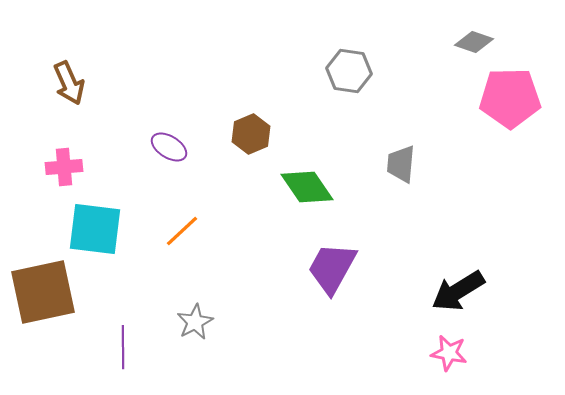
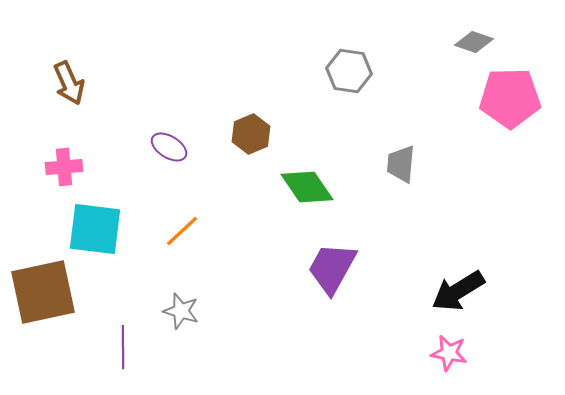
gray star: moved 14 px left, 11 px up; rotated 27 degrees counterclockwise
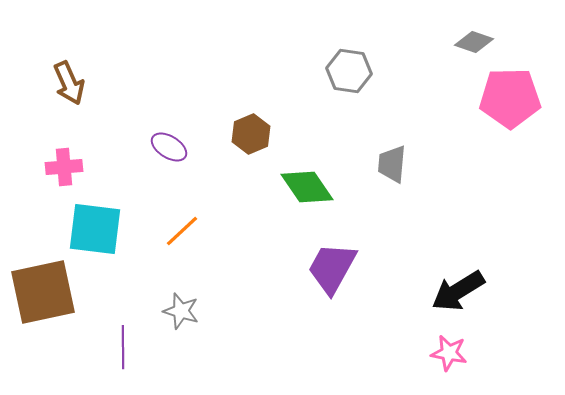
gray trapezoid: moved 9 px left
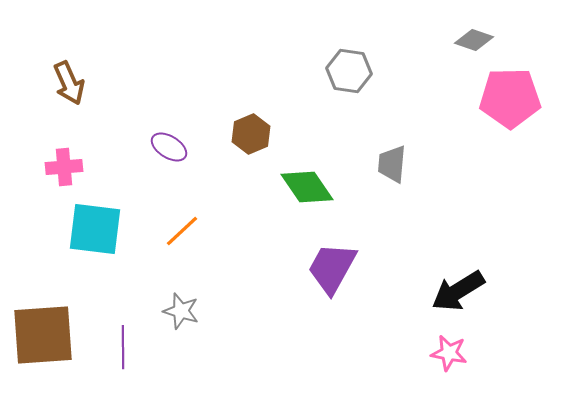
gray diamond: moved 2 px up
brown square: moved 43 px down; rotated 8 degrees clockwise
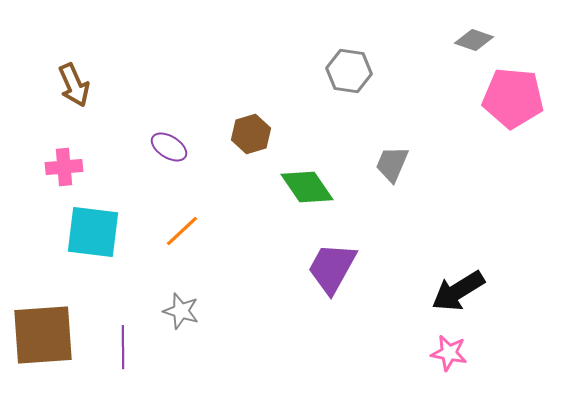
brown arrow: moved 5 px right, 2 px down
pink pentagon: moved 3 px right; rotated 6 degrees clockwise
brown hexagon: rotated 6 degrees clockwise
gray trapezoid: rotated 18 degrees clockwise
cyan square: moved 2 px left, 3 px down
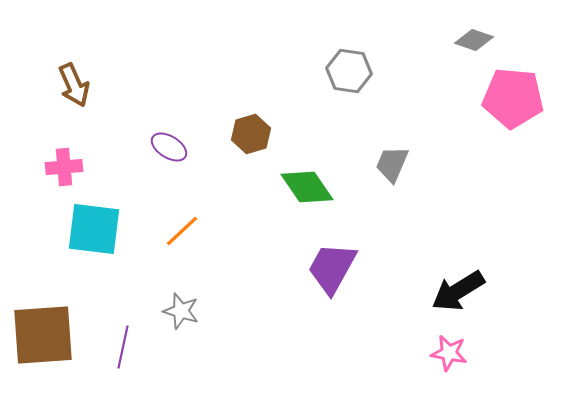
cyan square: moved 1 px right, 3 px up
purple line: rotated 12 degrees clockwise
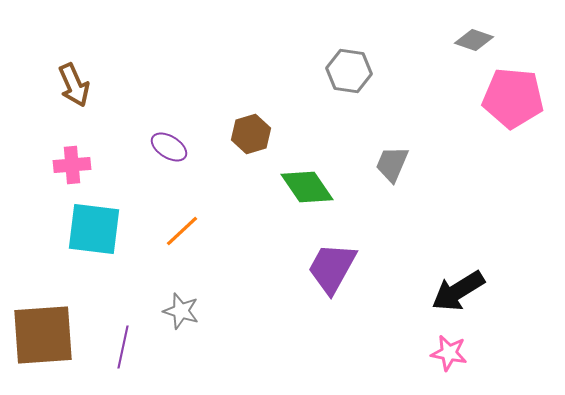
pink cross: moved 8 px right, 2 px up
